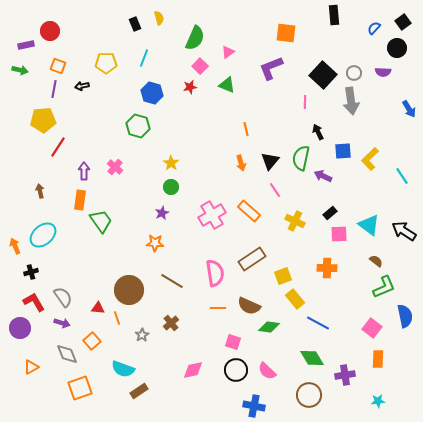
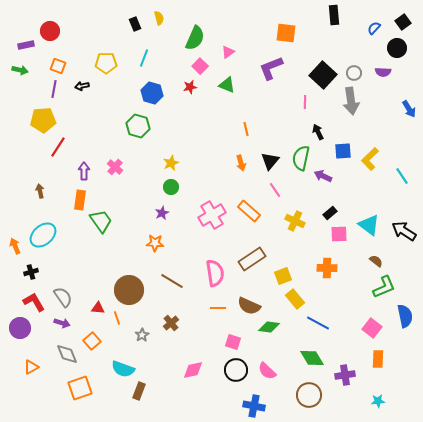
yellow star at (171, 163): rotated 14 degrees clockwise
brown rectangle at (139, 391): rotated 36 degrees counterclockwise
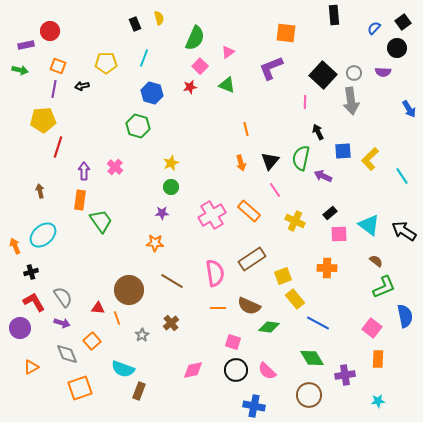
red line at (58, 147): rotated 15 degrees counterclockwise
purple star at (162, 213): rotated 24 degrees clockwise
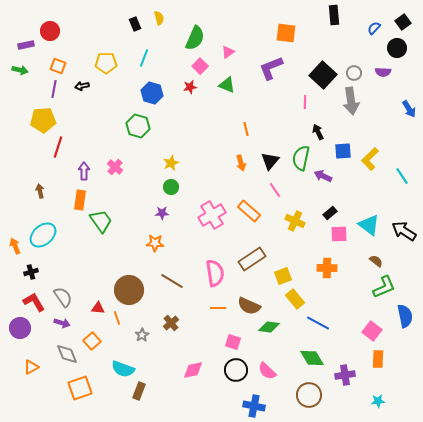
pink square at (372, 328): moved 3 px down
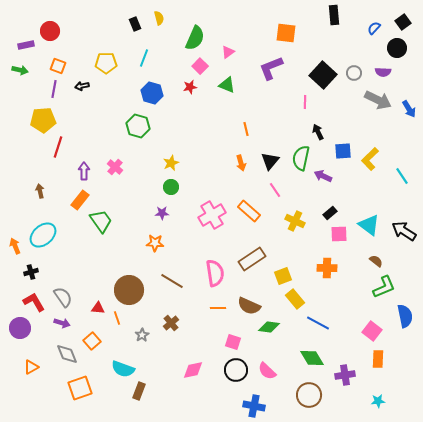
gray arrow at (351, 101): moved 27 px right, 1 px up; rotated 56 degrees counterclockwise
orange rectangle at (80, 200): rotated 30 degrees clockwise
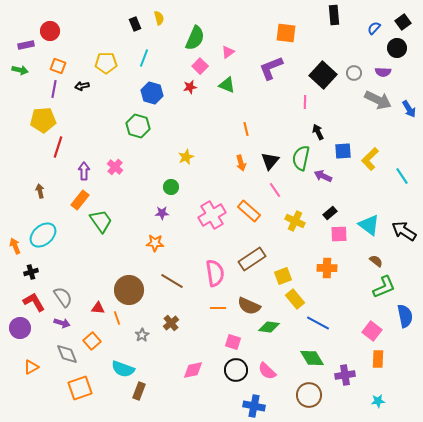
yellow star at (171, 163): moved 15 px right, 6 px up
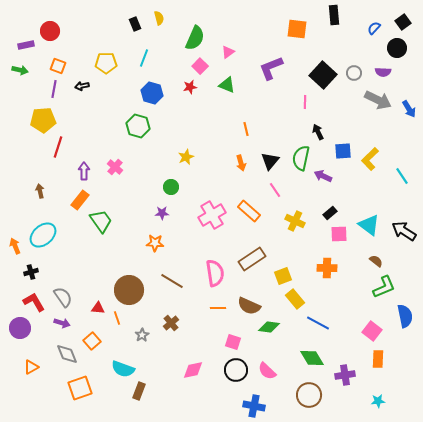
orange square at (286, 33): moved 11 px right, 4 px up
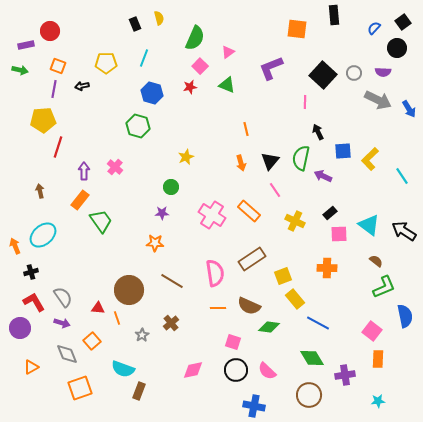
pink cross at (212, 215): rotated 28 degrees counterclockwise
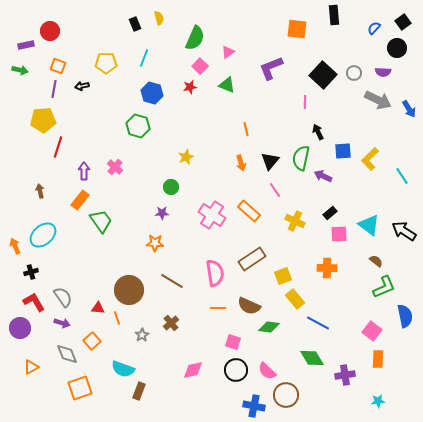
brown circle at (309, 395): moved 23 px left
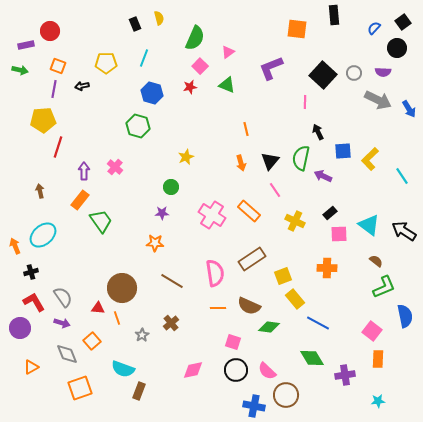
brown circle at (129, 290): moved 7 px left, 2 px up
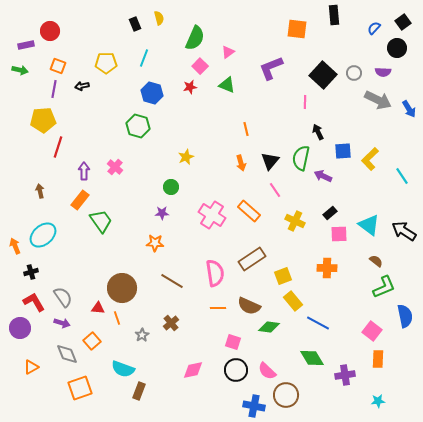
yellow rectangle at (295, 299): moved 2 px left, 2 px down
